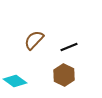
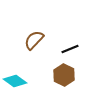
black line: moved 1 px right, 2 px down
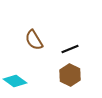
brown semicircle: rotated 75 degrees counterclockwise
brown hexagon: moved 6 px right
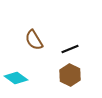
cyan diamond: moved 1 px right, 3 px up
